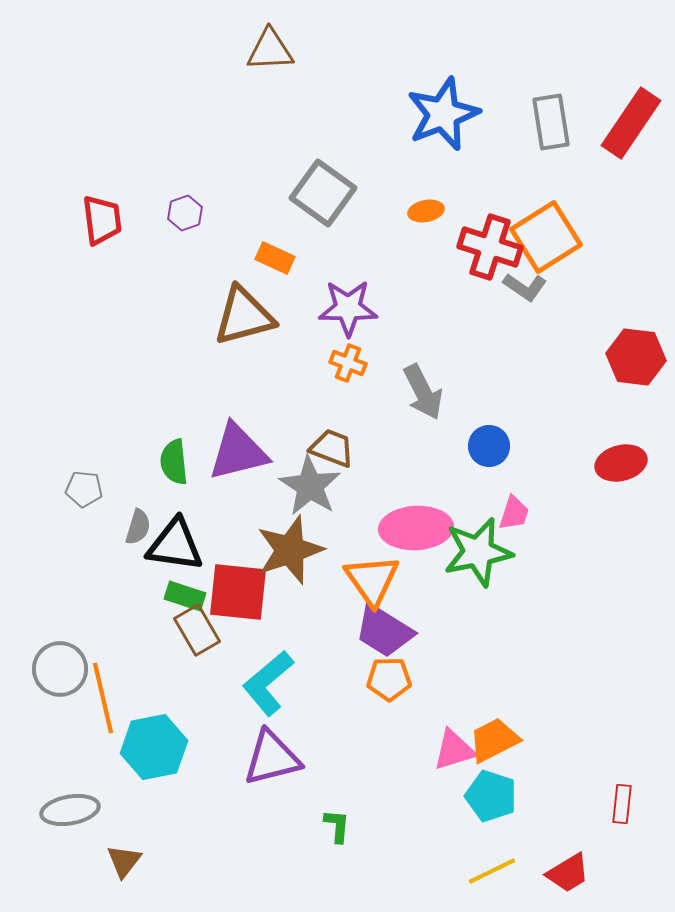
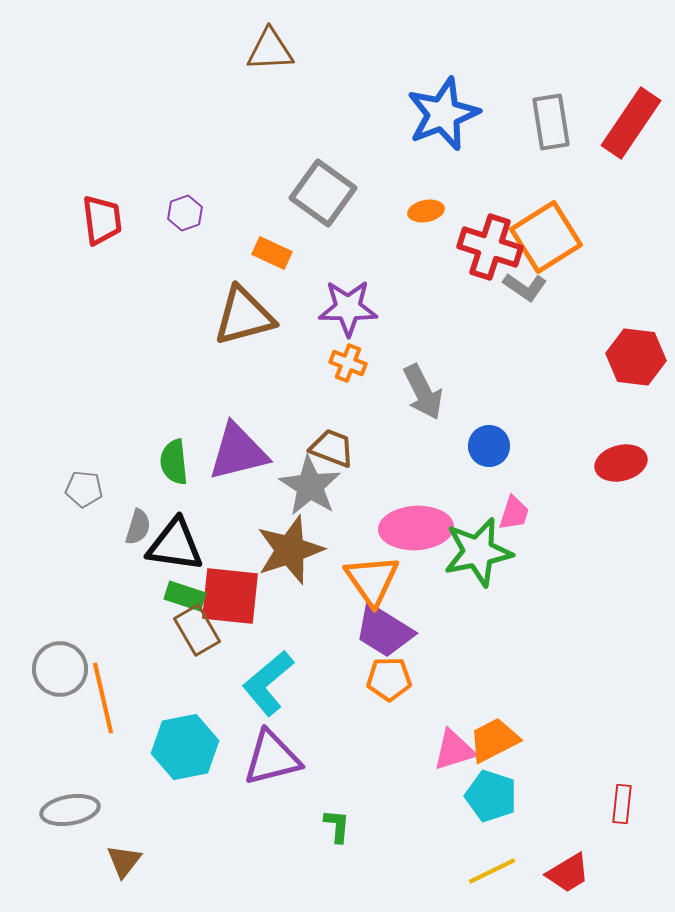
orange rectangle at (275, 258): moved 3 px left, 5 px up
red square at (238, 592): moved 8 px left, 4 px down
cyan hexagon at (154, 747): moved 31 px right
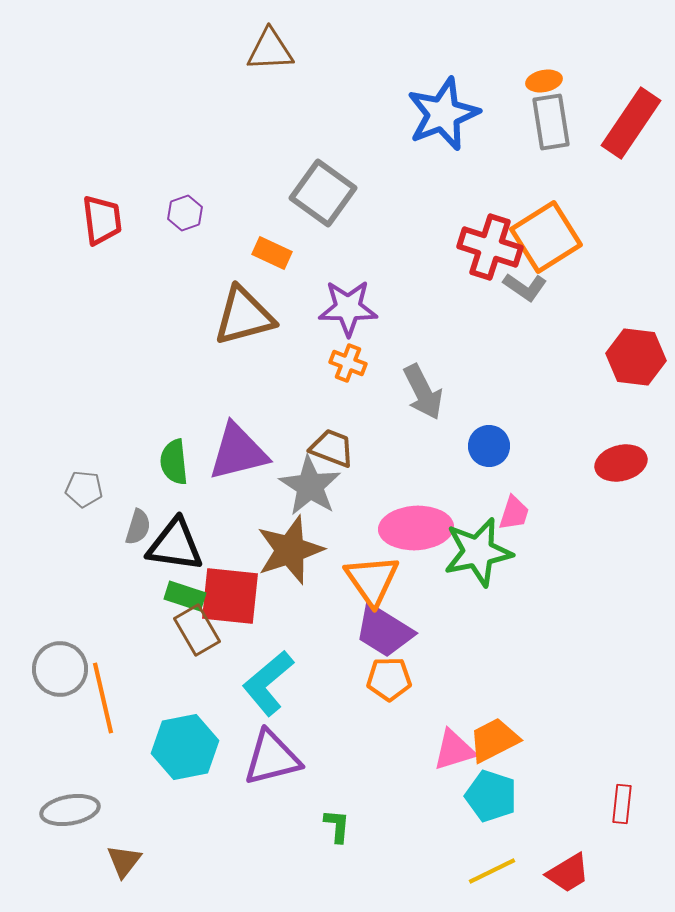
orange ellipse at (426, 211): moved 118 px right, 130 px up
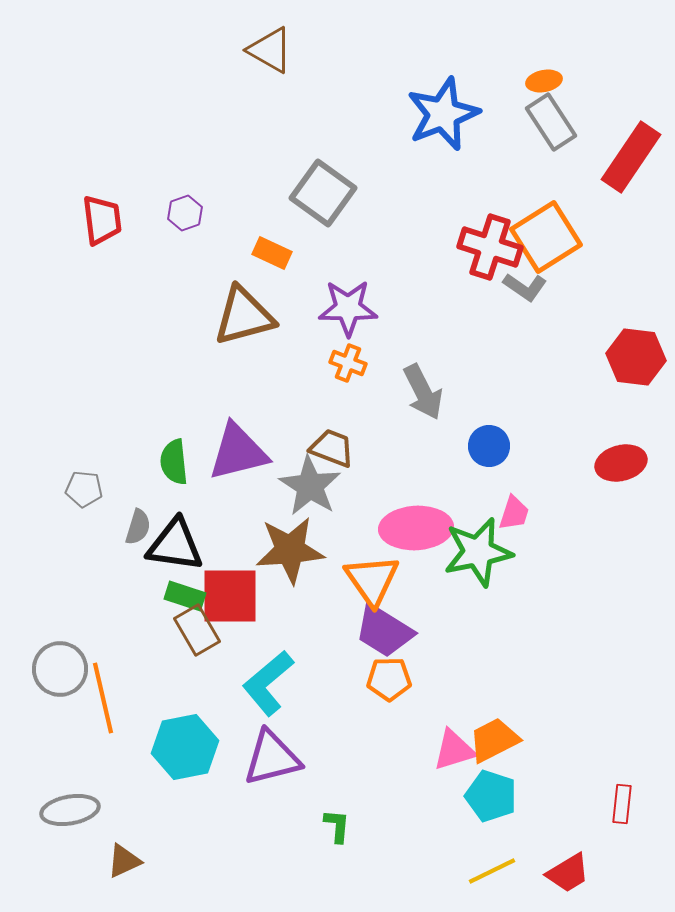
brown triangle at (270, 50): rotated 33 degrees clockwise
gray rectangle at (551, 122): rotated 24 degrees counterclockwise
red rectangle at (631, 123): moved 34 px down
brown star at (290, 550): rotated 14 degrees clockwise
red square at (230, 596): rotated 6 degrees counterclockwise
brown triangle at (124, 861): rotated 27 degrees clockwise
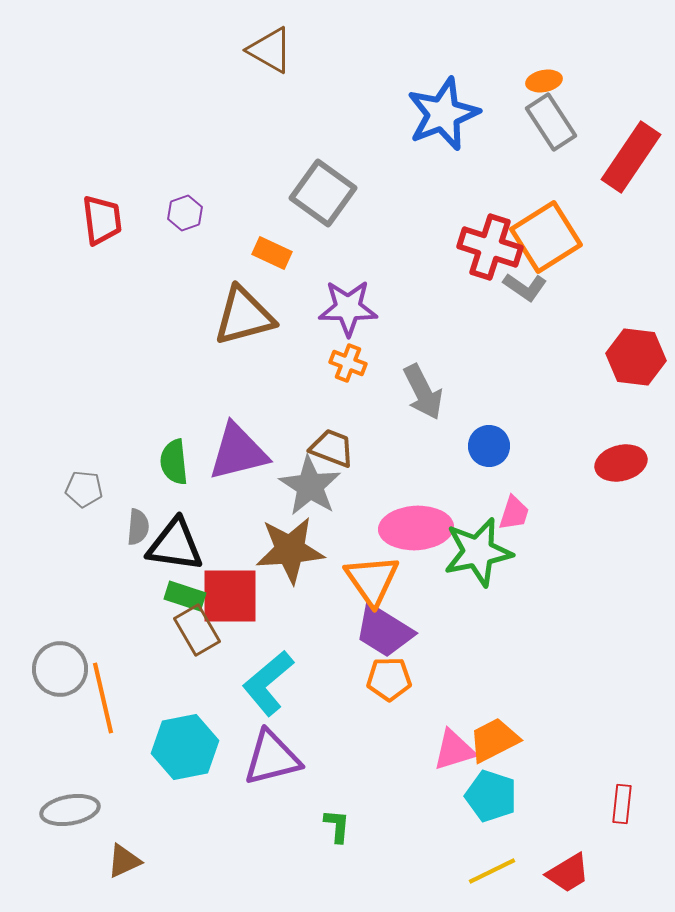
gray semicircle at (138, 527): rotated 12 degrees counterclockwise
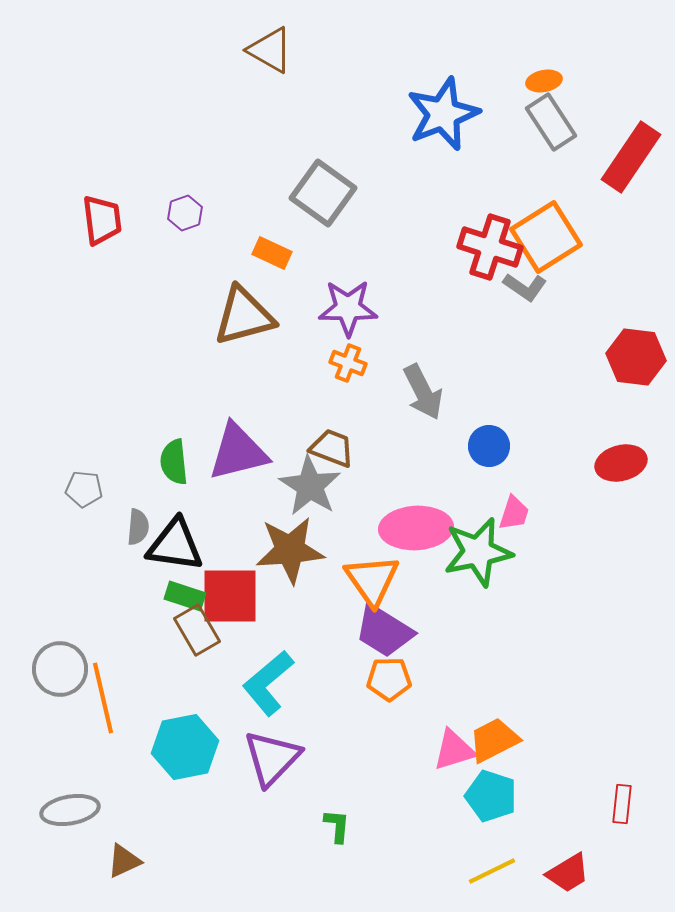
purple triangle at (272, 758): rotated 32 degrees counterclockwise
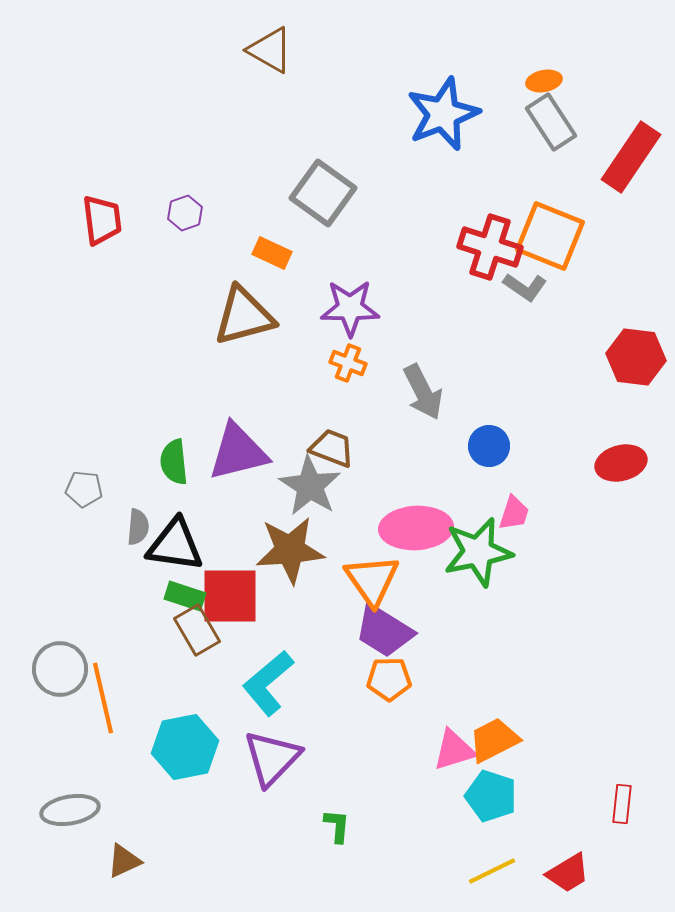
orange square at (546, 237): moved 4 px right, 1 px up; rotated 36 degrees counterclockwise
purple star at (348, 308): moved 2 px right
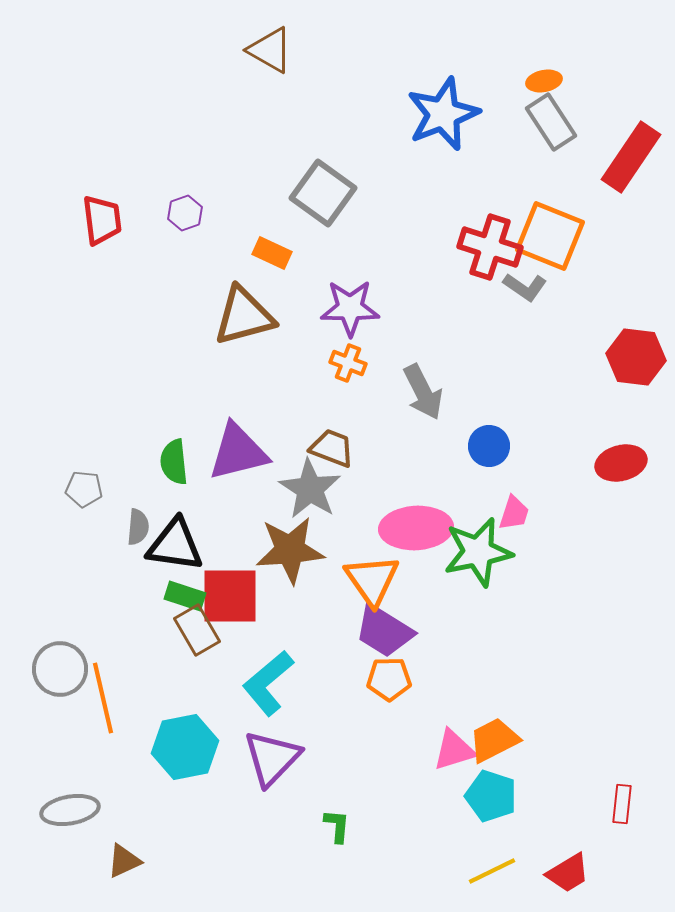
gray star at (310, 486): moved 3 px down
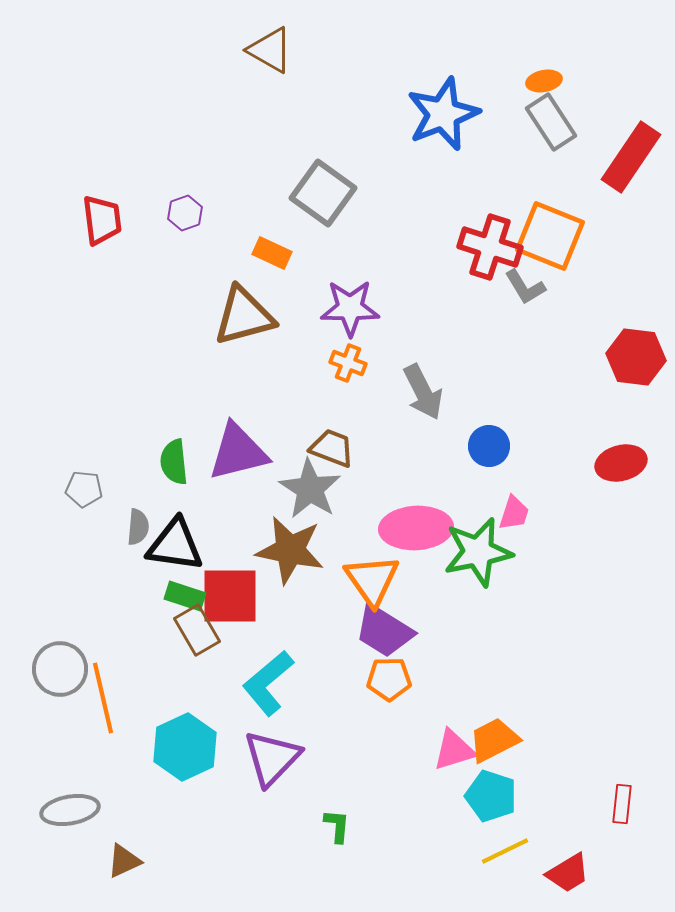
gray L-shape at (525, 287): rotated 24 degrees clockwise
brown star at (290, 550): rotated 16 degrees clockwise
cyan hexagon at (185, 747): rotated 14 degrees counterclockwise
yellow line at (492, 871): moved 13 px right, 20 px up
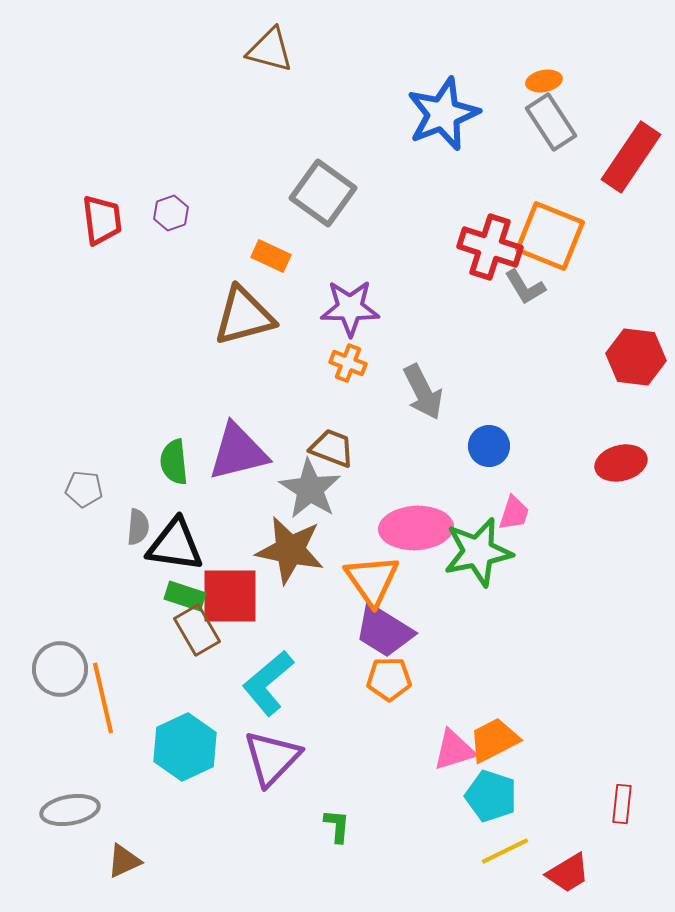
brown triangle at (270, 50): rotated 15 degrees counterclockwise
purple hexagon at (185, 213): moved 14 px left
orange rectangle at (272, 253): moved 1 px left, 3 px down
